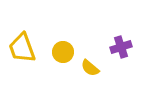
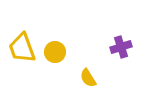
yellow circle: moved 8 px left
yellow semicircle: moved 2 px left, 10 px down; rotated 18 degrees clockwise
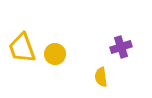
yellow circle: moved 2 px down
yellow semicircle: moved 13 px right, 1 px up; rotated 24 degrees clockwise
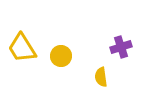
yellow trapezoid: rotated 12 degrees counterclockwise
yellow circle: moved 6 px right, 2 px down
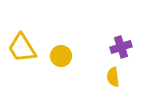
yellow semicircle: moved 12 px right
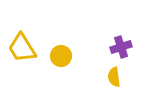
yellow semicircle: moved 1 px right
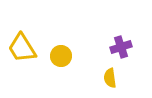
yellow semicircle: moved 4 px left, 1 px down
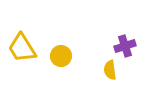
purple cross: moved 4 px right, 1 px up
yellow semicircle: moved 8 px up
